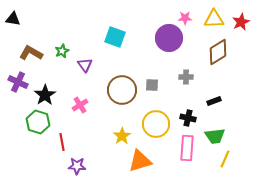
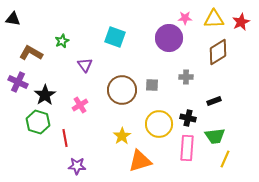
green star: moved 10 px up
yellow circle: moved 3 px right
red line: moved 3 px right, 4 px up
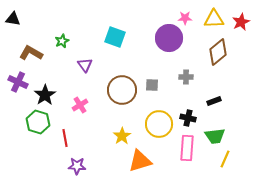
brown diamond: rotated 8 degrees counterclockwise
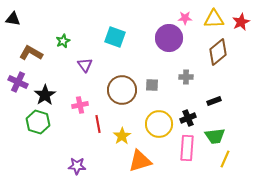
green star: moved 1 px right
pink cross: rotated 21 degrees clockwise
black cross: rotated 35 degrees counterclockwise
red line: moved 33 px right, 14 px up
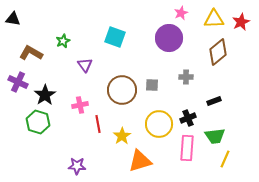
pink star: moved 4 px left, 5 px up; rotated 24 degrees counterclockwise
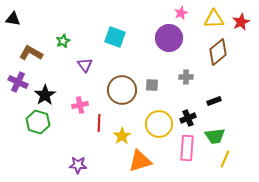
red line: moved 1 px right, 1 px up; rotated 12 degrees clockwise
purple star: moved 1 px right, 1 px up
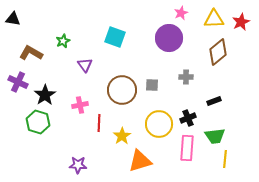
yellow line: rotated 18 degrees counterclockwise
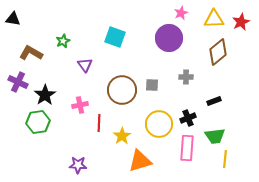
green hexagon: rotated 25 degrees counterclockwise
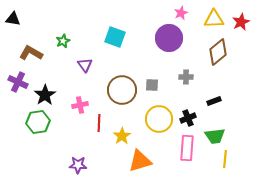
yellow circle: moved 5 px up
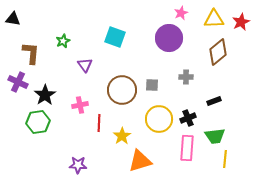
brown L-shape: rotated 65 degrees clockwise
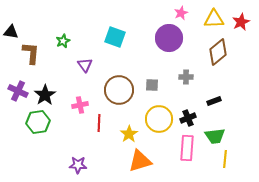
black triangle: moved 2 px left, 13 px down
purple cross: moved 9 px down
brown circle: moved 3 px left
yellow star: moved 7 px right, 2 px up
